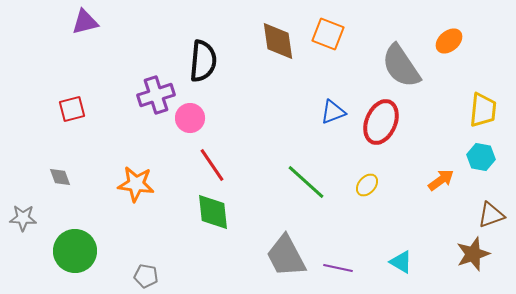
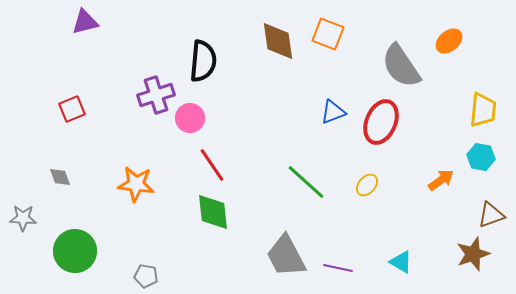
red square: rotated 8 degrees counterclockwise
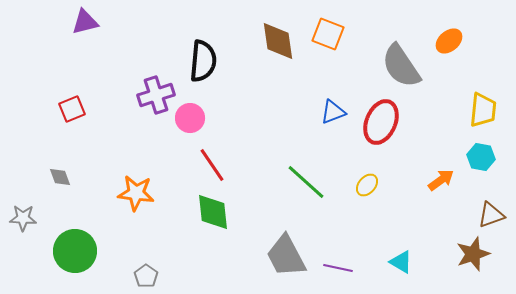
orange star: moved 9 px down
gray pentagon: rotated 25 degrees clockwise
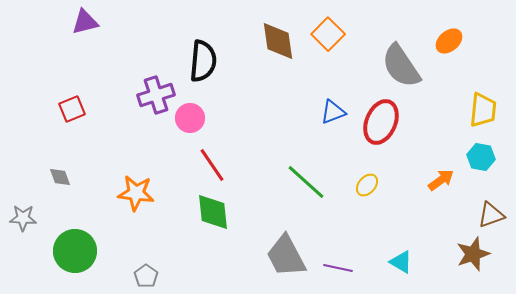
orange square: rotated 24 degrees clockwise
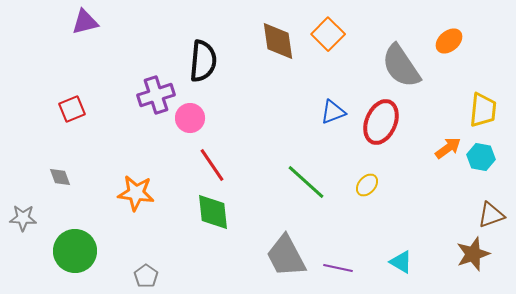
orange arrow: moved 7 px right, 32 px up
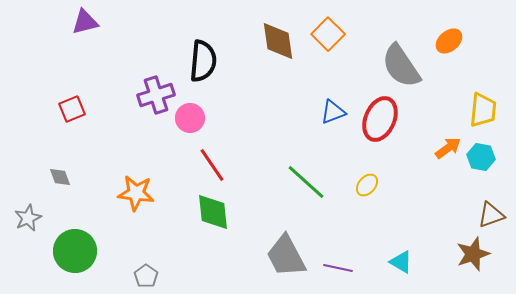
red ellipse: moved 1 px left, 3 px up
gray star: moved 5 px right; rotated 28 degrees counterclockwise
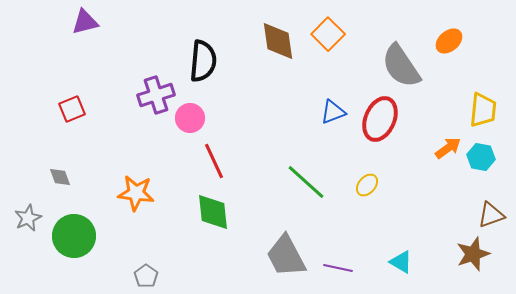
red line: moved 2 px right, 4 px up; rotated 9 degrees clockwise
green circle: moved 1 px left, 15 px up
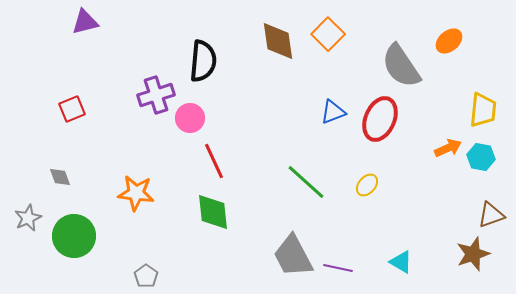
orange arrow: rotated 12 degrees clockwise
gray trapezoid: moved 7 px right
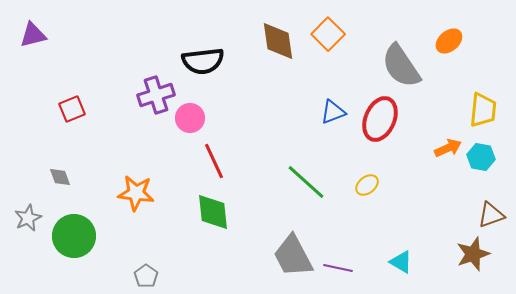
purple triangle: moved 52 px left, 13 px down
black semicircle: rotated 78 degrees clockwise
yellow ellipse: rotated 10 degrees clockwise
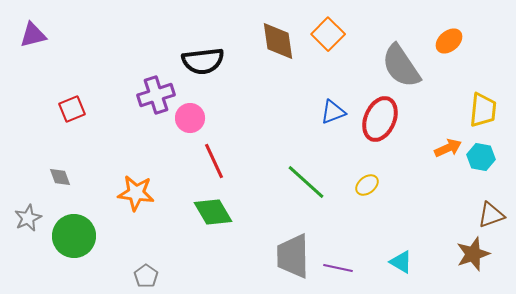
green diamond: rotated 24 degrees counterclockwise
gray trapezoid: rotated 27 degrees clockwise
